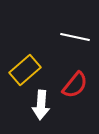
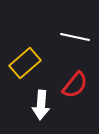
yellow rectangle: moved 7 px up
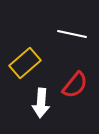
white line: moved 3 px left, 3 px up
white arrow: moved 2 px up
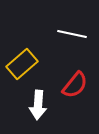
yellow rectangle: moved 3 px left, 1 px down
white arrow: moved 3 px left, 2 px down
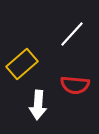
white line: rotated 60 degrees counterclockwise
red semicircle: rotated 56 degrees clockwise
